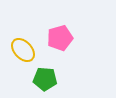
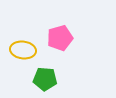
yellow ellipse: rotated 40 degrees counterclockwise
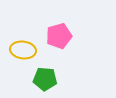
pink pentagon: moved 1 px left, 2 px up
